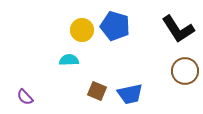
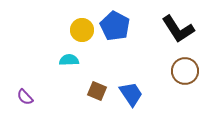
blue pentagon: rotated 12 degrees clockwise
blue trapezoid: moved 1 px right; rotated 112 degrees counterclockwise
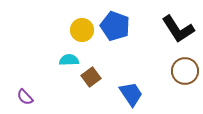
blue pentagon: rotated 8 degrees counterclockwise
brown square: moved 6 px left, 14 px up; rotated 30 degrees clockwise
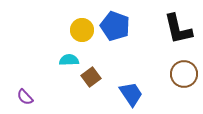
black L-shape: rotated 20 degrees clockwise
brown circle: moved 1 px left, 3 px down
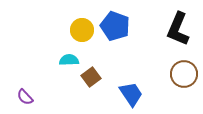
black L-shape: rotated 36 degrees clockwise
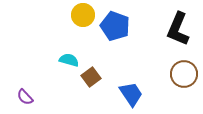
yellow circle: moved 1 px right, 15 px up
cyan semicircle: rotated 18 degrees clockwise
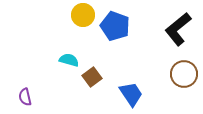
black L-shape: rotated 28 degrees clockwise
brown square: moved 1 px right
purple semicircle: rotated 30 degrees clockwise
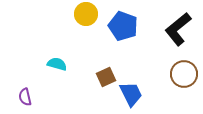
yellow circle: moved 3 px right, 1 px up
blue pentagon: moved 8 px right
cyan semicircle: moved 12 px left, 4 px down
brown square: moved 14 px right; rotated 12 degrees clockwise
blue trapezoid: rotated 8 degrees clockwise
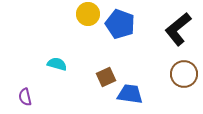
yellow circle: moved 2 px right
blue pentagon: moved 3 px left, 2 px up
blue trapezoid: moved 1 px left; rotated 56 degrees counterclockwise
